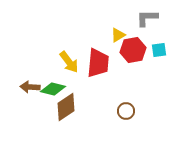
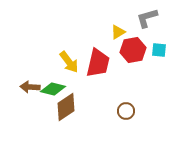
gray L-shape: rotated 15 degrees counterclockwise
yellow triangle: moved 3 px up
cyan square: rotated 14 degrees clockwise
red trapezoid: rotated 8 degrees clockwise
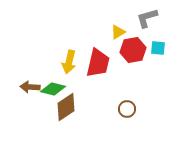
cyan square: moved 1 px left, 2 px up
yellow arrow: rotated 50 degrees clockwise
brown circle: moved 1 px right, 2 px up
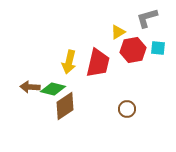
brown diamond: moved 1 px left, 1 px up
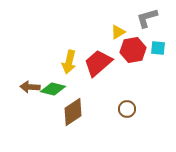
red trapezoid: rotated 144 degrees counterclockwise
brown diamond: moved 8 px right, 6 px down
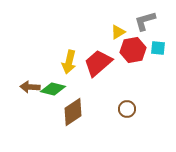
gray L-shape: moved 2 px left, 3 px down
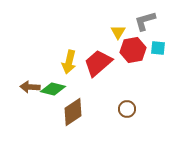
yellow triangle: rotated 28 degrees counterclockwise
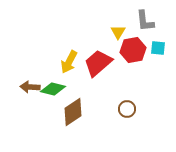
gray L-shape: rotated 80 degrees counterclockwise
yellow arrow: rotated 15 degrees clockwise
